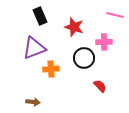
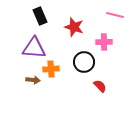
purple triangle: rotated 25 degrees clockwise
black circle: moved 4 px down
brown arrow: moved 22 px up
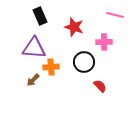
orange cross: moved 2 px up
brown arrow: rotated 128 degrees clockwise
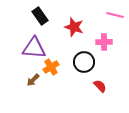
black rectangle: rotated 12 degrees counterclockwise
orange cross: rotated 28 degrees counterclockwise
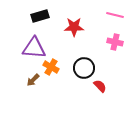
black rectangle: rotated 72 degrees counterclockwise
red star: rotated 18 degrees counterclockwise
pink cross: moved 11 px right; rotated 14 degrees clockwise
black circle: moved 6 px down
orange cross: rotated 28 degrees counterclockwise
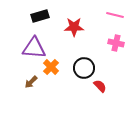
pink cross: moved 1 px right, 1 px down
orange cross: rotated 14 degrees clockwise
brown arrow: moved 2 px left, 2 px down
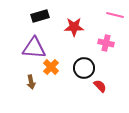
pink cross: moved 10 px left
brown arrow: rotated 56 degrees counterclockwise
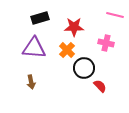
black rectangle: moved 2 px down
orange cross: moved 16 px right, 17 px up
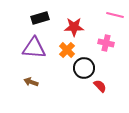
brown arrow: rotated 120 degrees clockwise
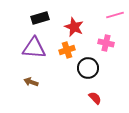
pink line: rotated 30 degrees counterclockwise
red star: rotated 24 degrees clockwise
orange cross: rotated 28 degrees clockwise
black circle: moved 4 px right
red semicircle: moved 5 px left, 12 px down
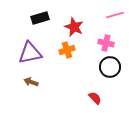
purple triangle: moved 4 px left, 5 px down; rotated 15 degrees counterclockwise
black circle: moved 22 px right, 1 px up
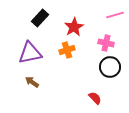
black rectangle: rotated 30 degrees counterclockwise
red star: rotated 18 degrees clockwise
brown arrow: moved 1 px right; rotated 16 degrees clockwise
